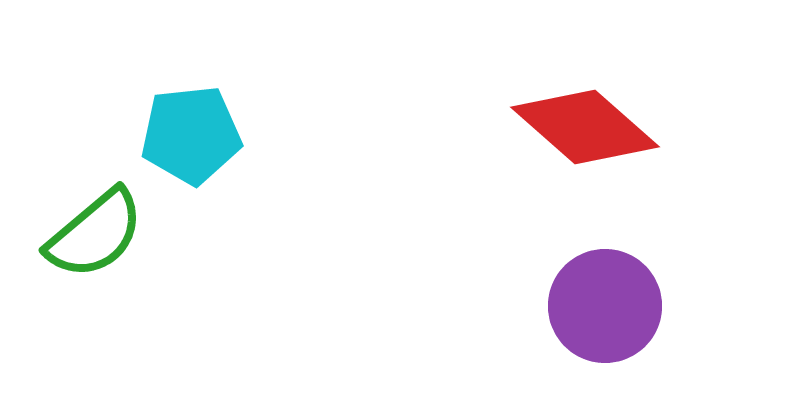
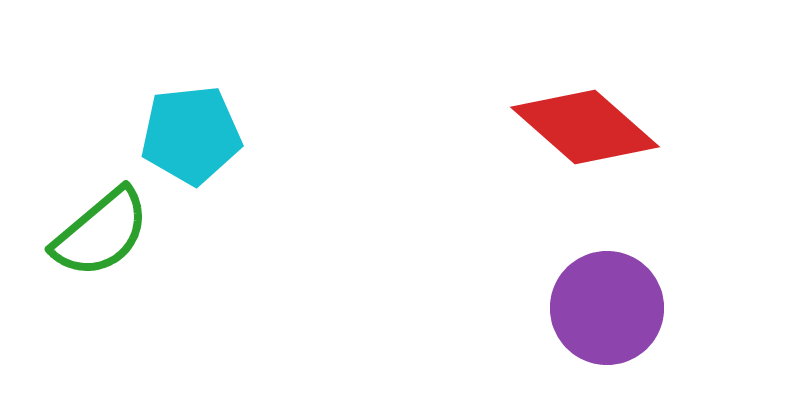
green semicircle: moved 6 px right, 1 px up
purple circle: moved 2 px right, 2 px down
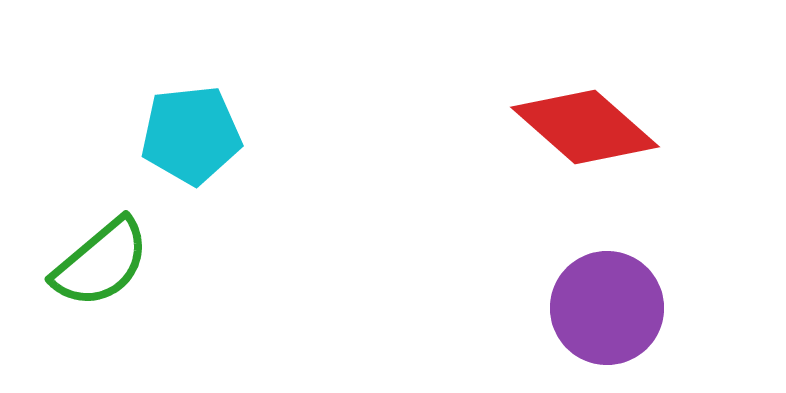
green semicircle: moved 30 px down
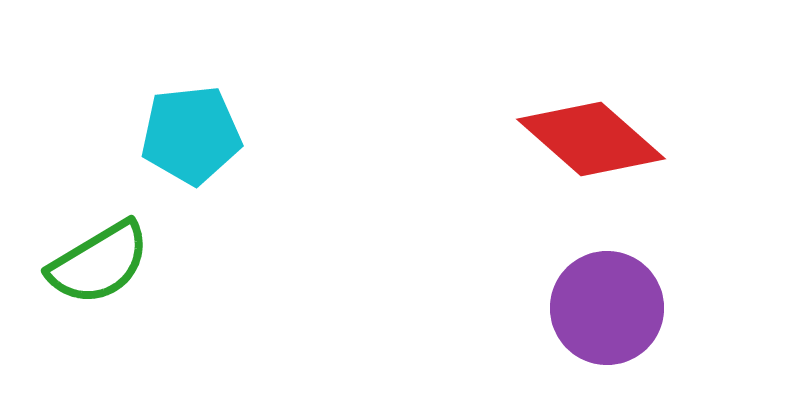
red diamond: moved 6 px right, 12 px down
green semicircle: moved 2 px left; rotated 9 degrees clockwise
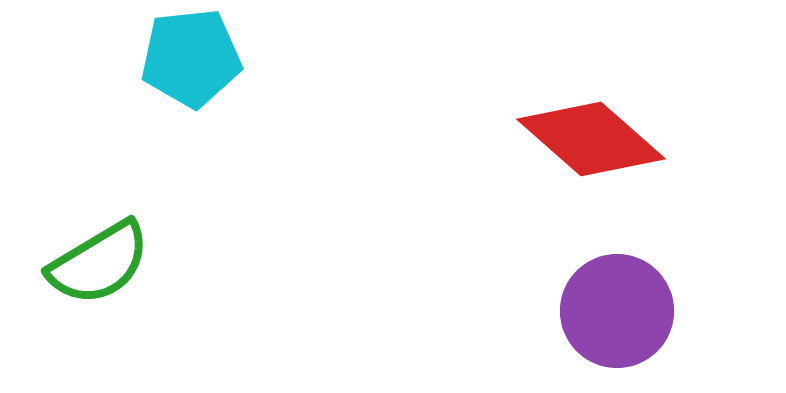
cyan pentagon: moved 77 px up
purple circle: moved 10 px right, 3 px down
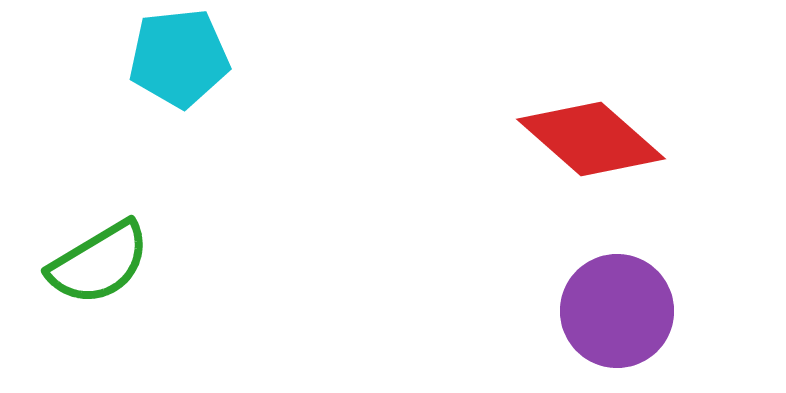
cyan pentagon: moved 12 px left
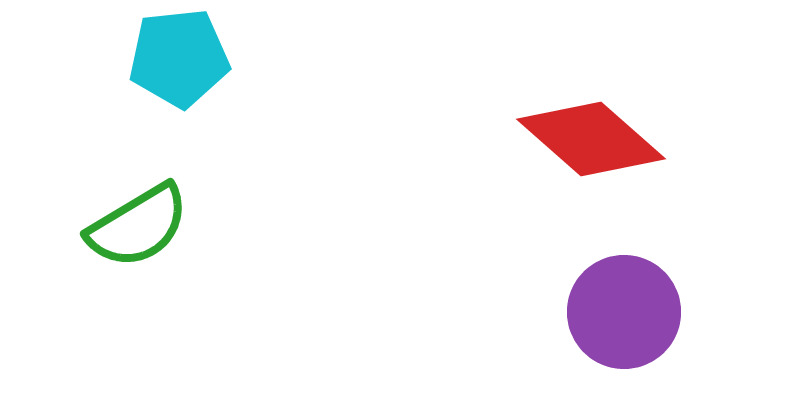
green semicircle: moved 39 px right, 37 px up
purple circle: moved 7 px right, 1 px down
